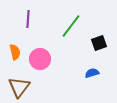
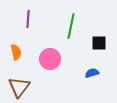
green line: rotated 25 degrees counterclockwise
black square: rotated 21 degrees clockwise
orange semicircle: moved 1 px right
pink circle: moved 10 px right
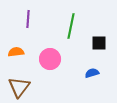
orange semicircle: rotated 84 degrees counterclockwise
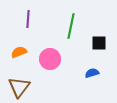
orange semicircle: moved 3 px right; rotated 14 degrees counterclockwise
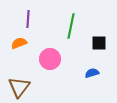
orange semicircle: moved 9 px up
